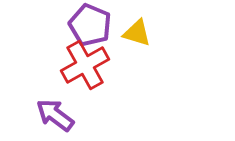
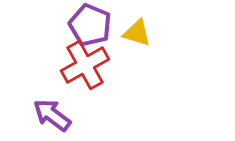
purple arrow: moved 3 px left
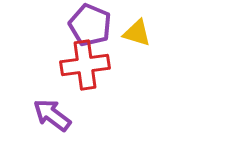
red cross: rotated 21 degrees clockwise
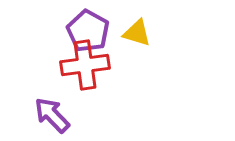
purple pentagon: moved 2 px left, 6 px down; rotated 6 degrees clockwise
purple arrow: rotated 9 degrees clockwise
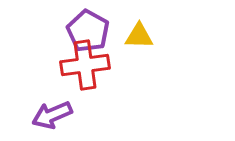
yellow triangle: moved 2 px right, 3 px down; rotated 16 degrees counterclockwise
purple arrow: rotated 69 degrees counterclockwise
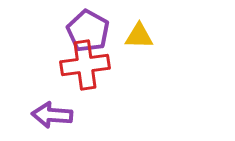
purple arrow: rotated 27 degrees clockwise
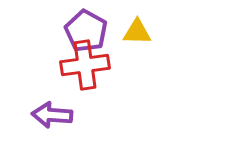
purple pentagon: moved 2 px left
yellow triangle: moved 2 px left, 4 px up
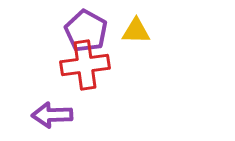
yellow triangle: moved 1 px left, 1 px up
purple arrow: rotated 6 degrees counterclockwise
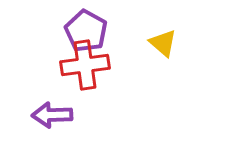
yellow triangle: moved 27 px right, 12 px down; rotated 40 degrees clockwise
